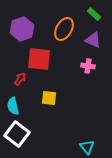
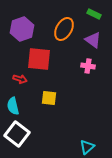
green rectangle: rotated 16 degrees counterclockwise
purple triangle: rotated 12 degrees clockwise
red arrow: rotated 72 degrees clockwise
cyan triangle: rotated 28 degrees clockwise
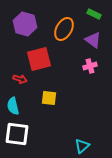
purple hexagon: moved 3 px right, 5 px up; rotated 25 degrees counterclockwise
red square: rotated 20 degrees counterclockwise
pink cross: moved 2 px right; rotated 24 degrees counterclockwise
white square: rotated 30 degrees counterclockwise
cyan triangle: moved 5 px left, 1 px up
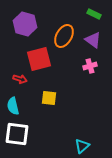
orange ellipse: moved 7 px down
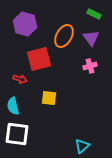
purple triangle: moved 2 px left, 2 px up; rotated 18 degrees clockwise
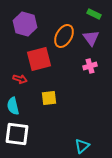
yellow square: rotated 14 degrees counterclockwise
